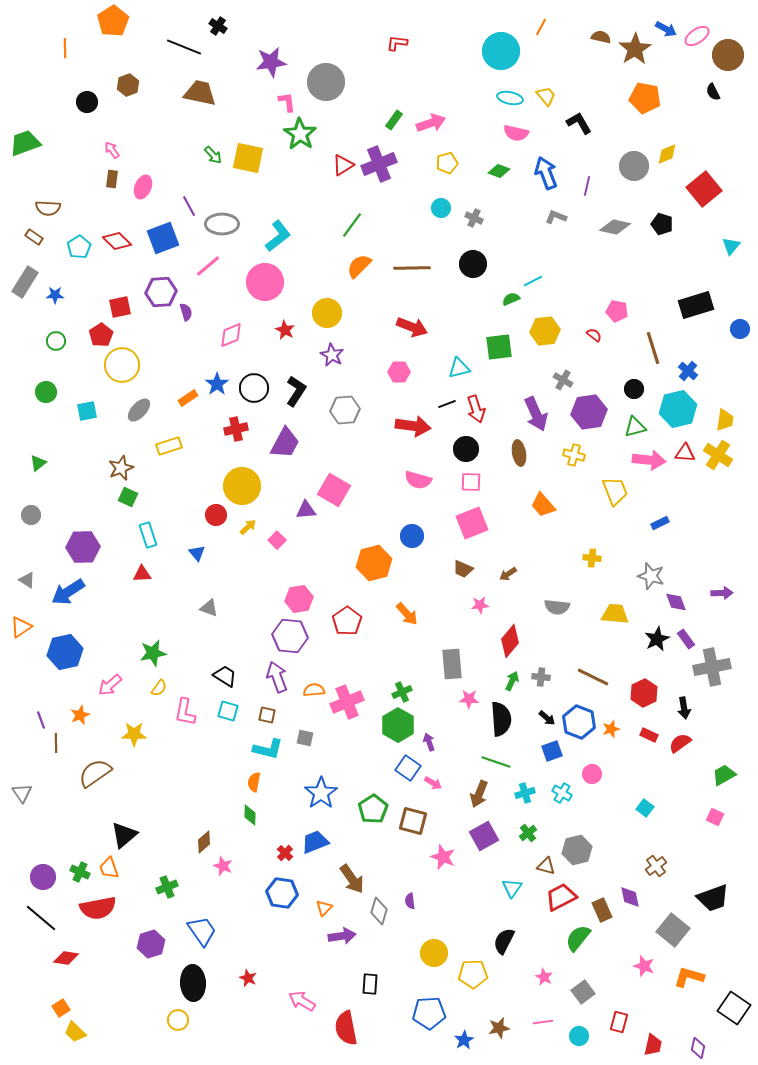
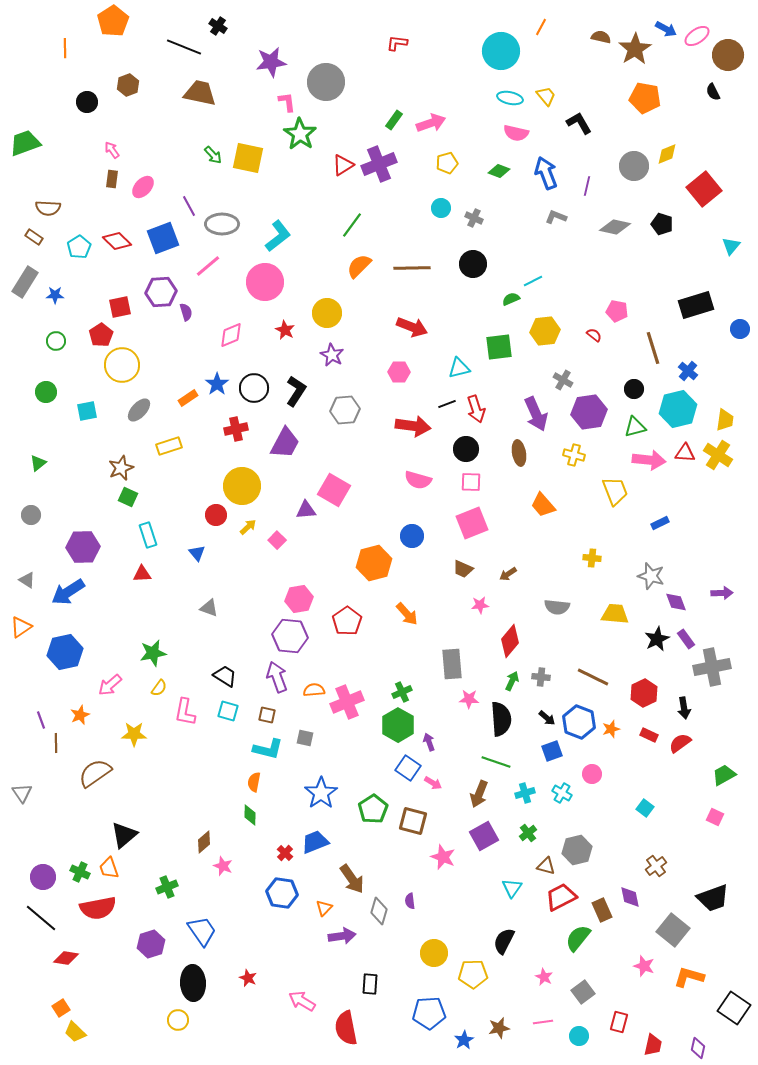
pink ellipse at (143, 187): rotated 20 degrees clockwise
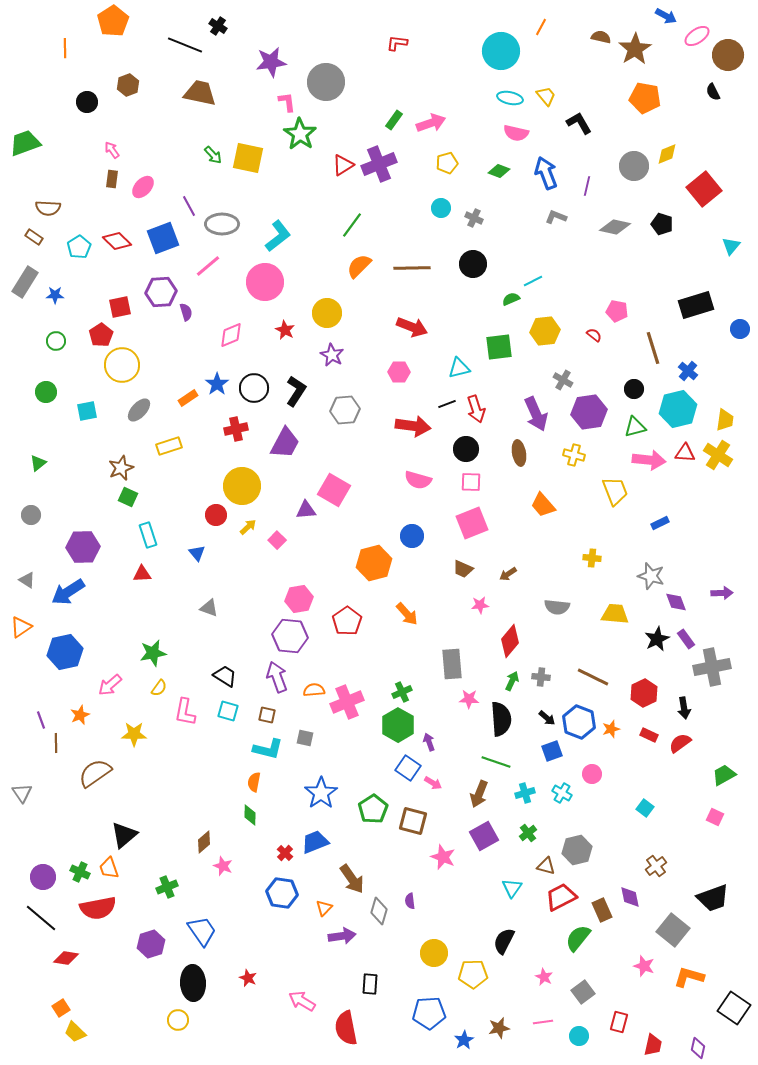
blue arrow at (666, 29): moved 13 px up
black line at (184, 47): moved 1 px right, 2 px up
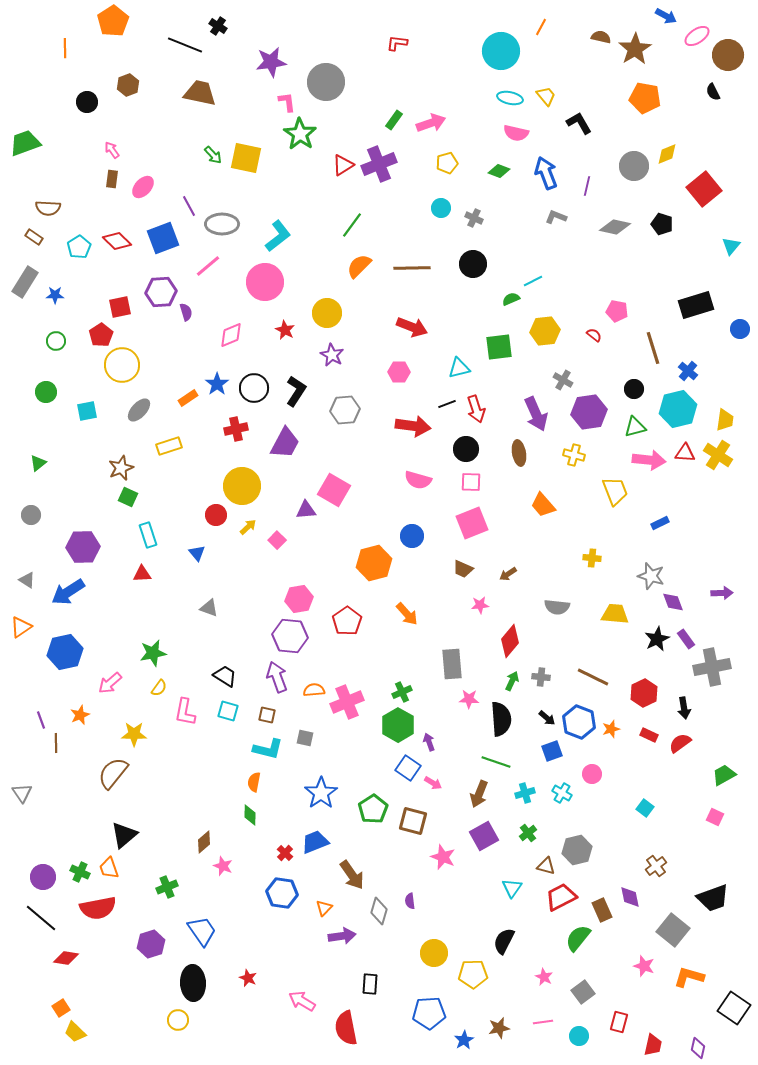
yellow square at (248, 158): moved 2 px left
purple diamond at (676, 602): moved 3 px left
pink arrow at (110, 685): moved 2 px up
brown semicircle at (95, 773): moved 18 px right; rotated 16 degrees counterclockwise
brown arrow at (352, 879): moved 4 px up
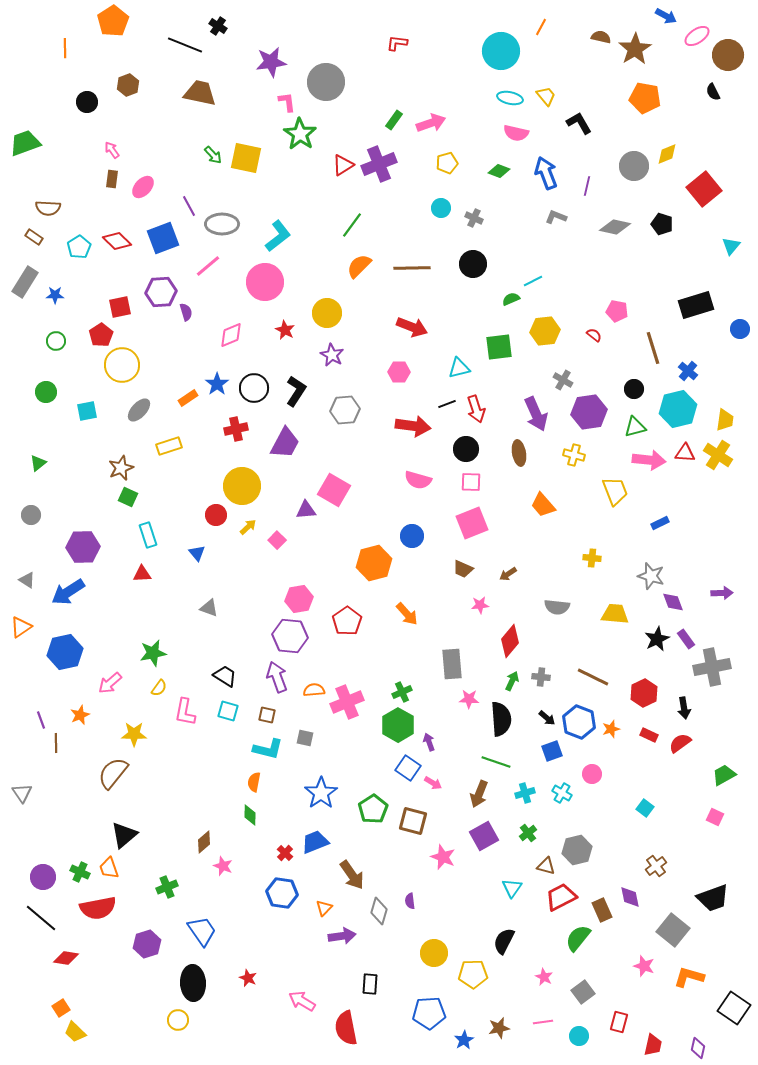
purple hexagon at (151, 944): moved 4 px left
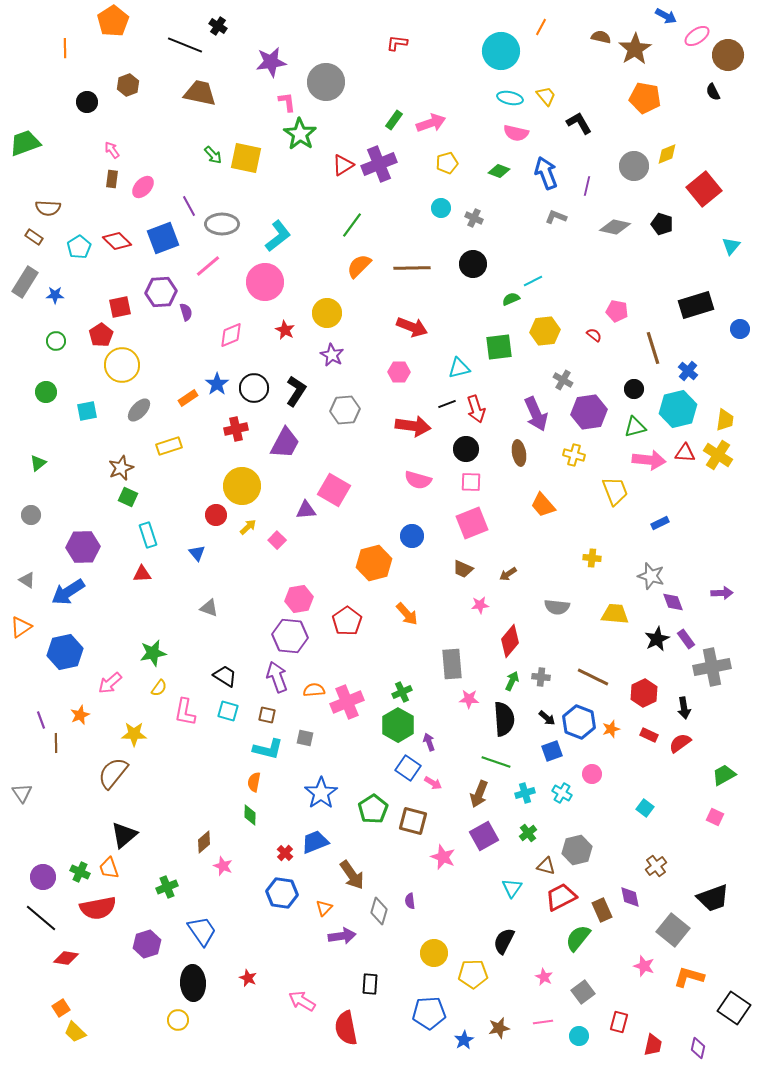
black semicircle at (501, 719): moved 3 px right
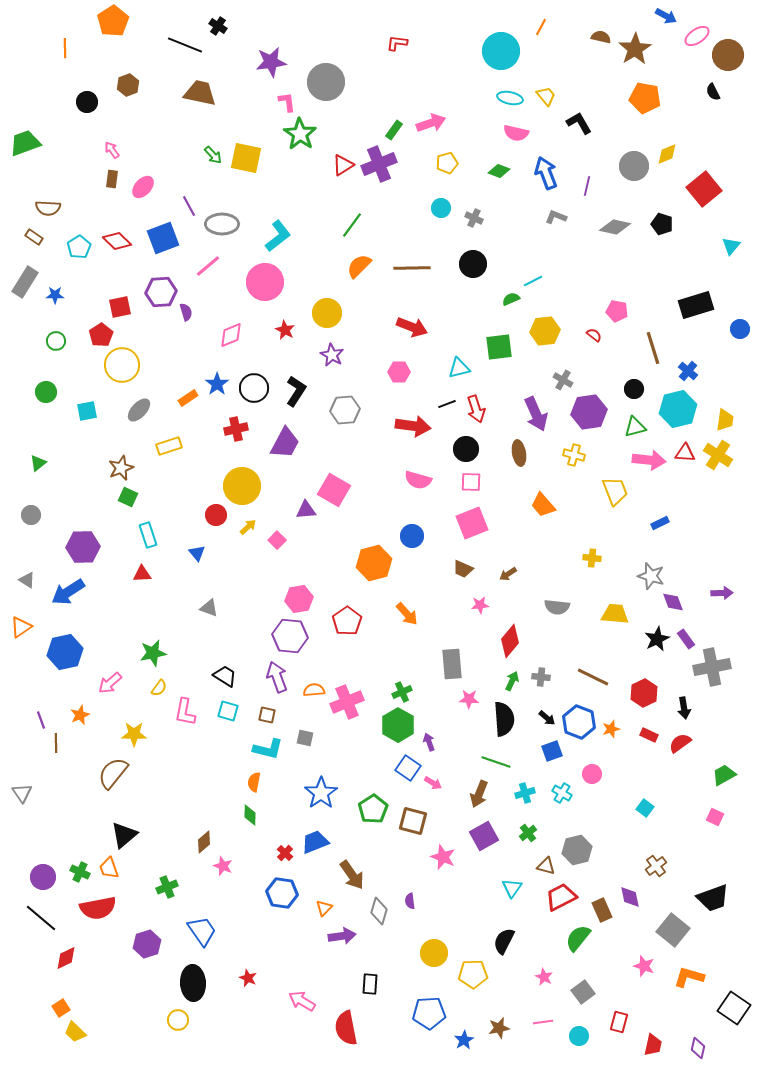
green rectangle at (394, 120): moved 10 px down
red diamond at (66, 958): rotated 35 degrees counterclockwise
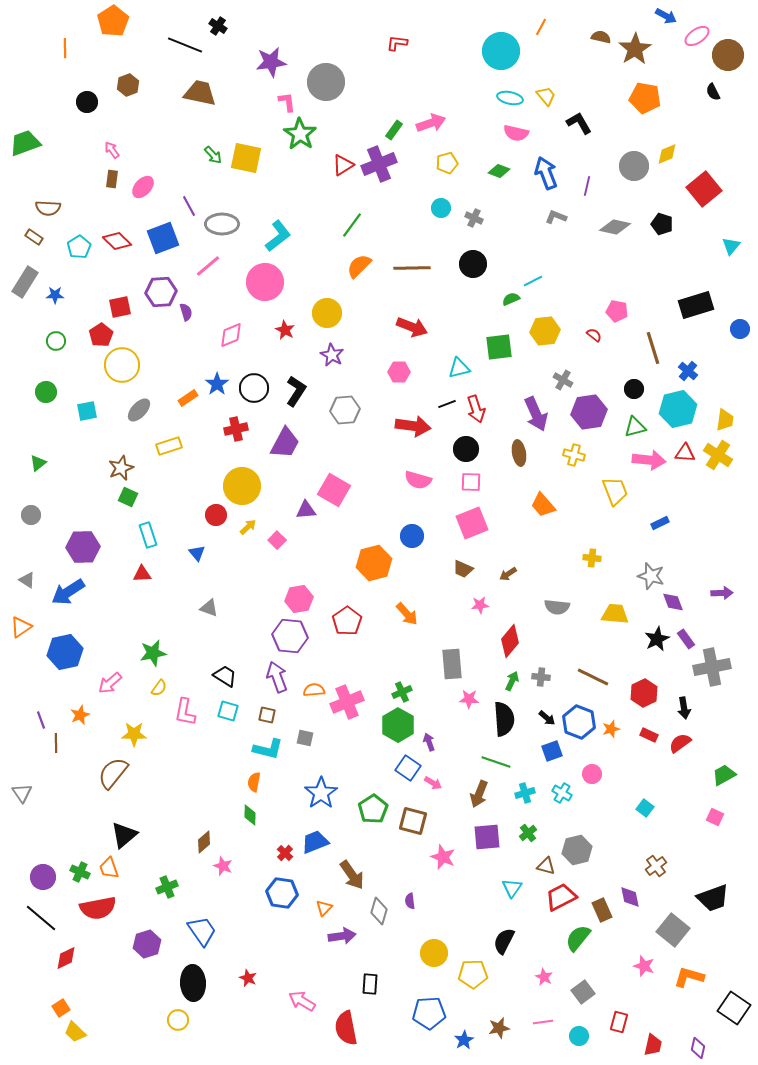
purple square at (484, 836): moved 3 px right, 1 px down; rotated 24 degrees clockwise
